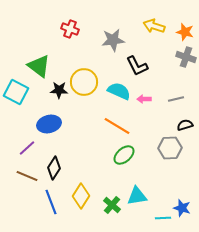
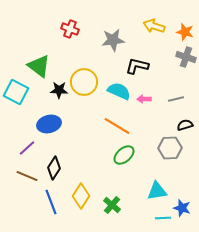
black L-shape: rotated 130 degrees clockwise
cyan triangle: moved 20 px right, 5 px up
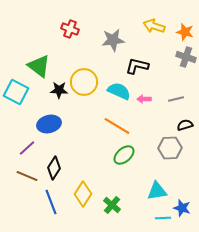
yellow diamond: moved 2 px right, 2 px up
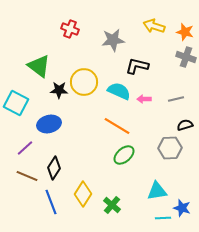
cyan square: moved 11 px down
purple line: moved 2 px left
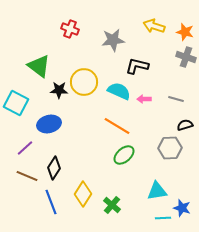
gray line: rotated 28 degrees clockwise
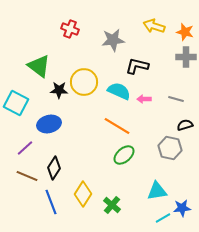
gray cross: rotated 18 degrees counterclockwise
gray hexagon: rotated 15 degrees clockwise
blue star: rotated 24 degrees counterclockwise
cyan line: rotated 28 degrees counterclockwise
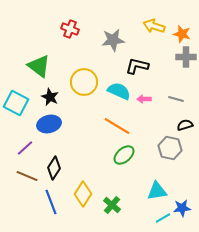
orange star: moved 3 px left, 2 px down
black star: moved 9 px left, 7 px down; rotated 24 degrees clockwise
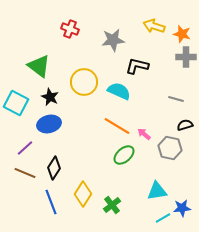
pink arrow: moved 35 px down; rotated 40 degrees clockwise
brown line: moved 2 px left, 3 px up
green cross: rotated 12 degrees clockwise
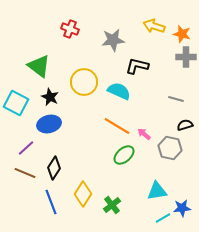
purple line: moved 1 px right
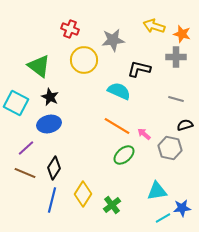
gray cross: moved 10 px left
black L-shape: moved 2 px right, 3 px down
yellow circle: moved 22 px up
blue line: moved 1 px right, 2 px up; rotated 35 degrees clockwise
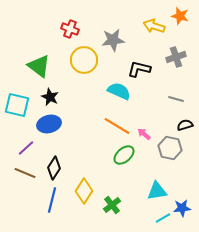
orange star: moved 2 px left, 18 px up
gray cross: rotated 18 degrees counterclockwise
cyan square: moved 1 px right, 2 px down; rotated 15 degrees counterclockwise
yellow diamond: moved 1 px right, 3 px up
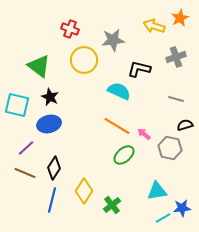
orange star: moved 2 px down; rotated 30 degrees clockwise
